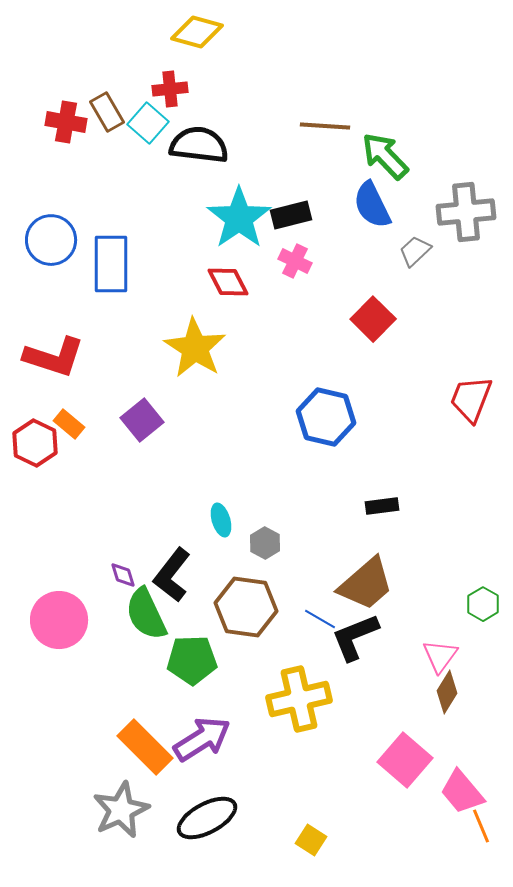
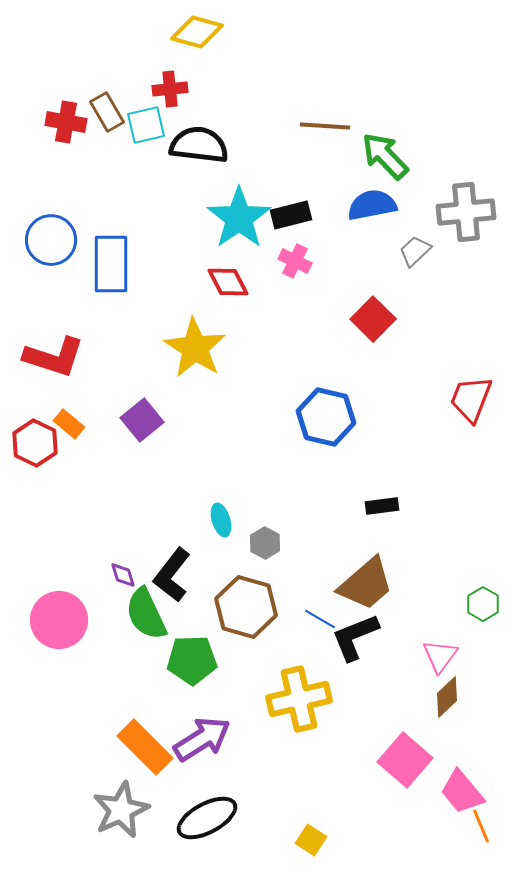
cyan square at (148, 123): moved 2 px left, 2 px down; rotated 36 degrees clockwise
blue semicircle at (372, 205): rotated 105 degrees clockwise
brown hexagon at (246, 607): rotated 8 degrees clockwise
brown diamond at (447, 692): moved 5 px down; rotated 15 degrees clockwise
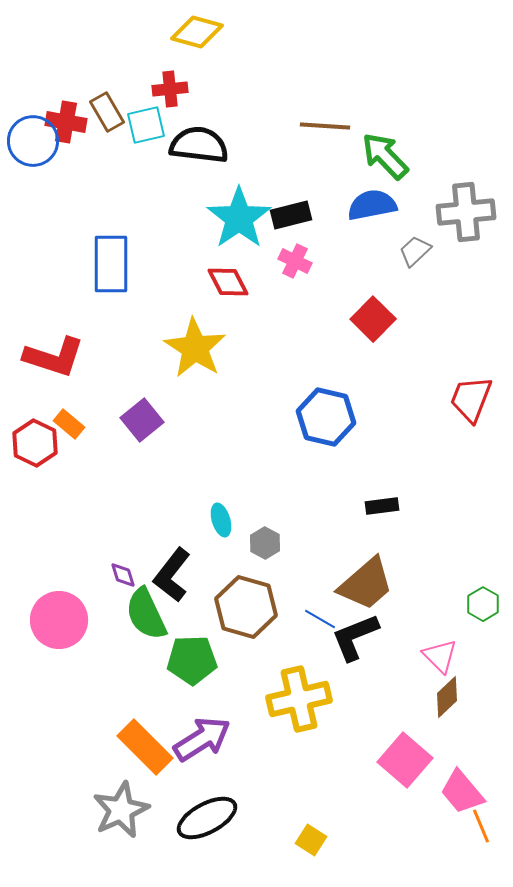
blue circle at (51, 240): moved 18 px left, 99 px up
pink triangle at (440, 656): rotated 21 degrees counterclockwise
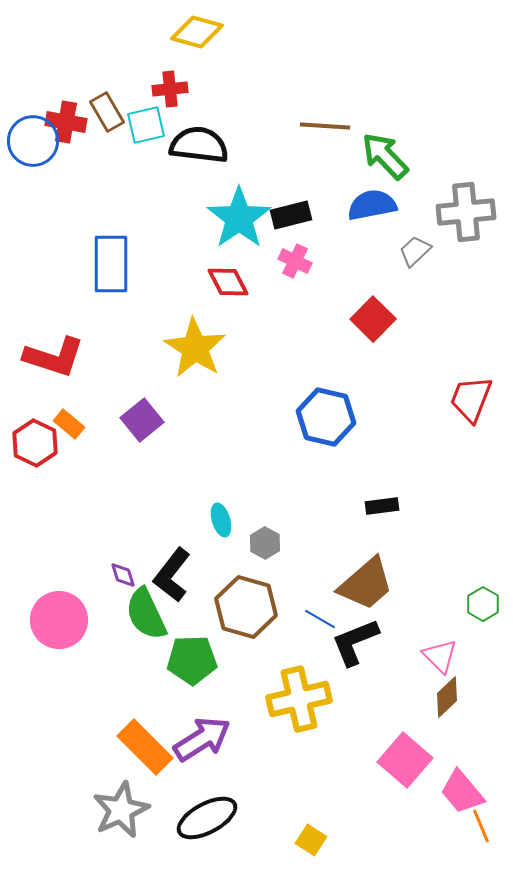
black L-shape at (355, 637): moved 5 px down
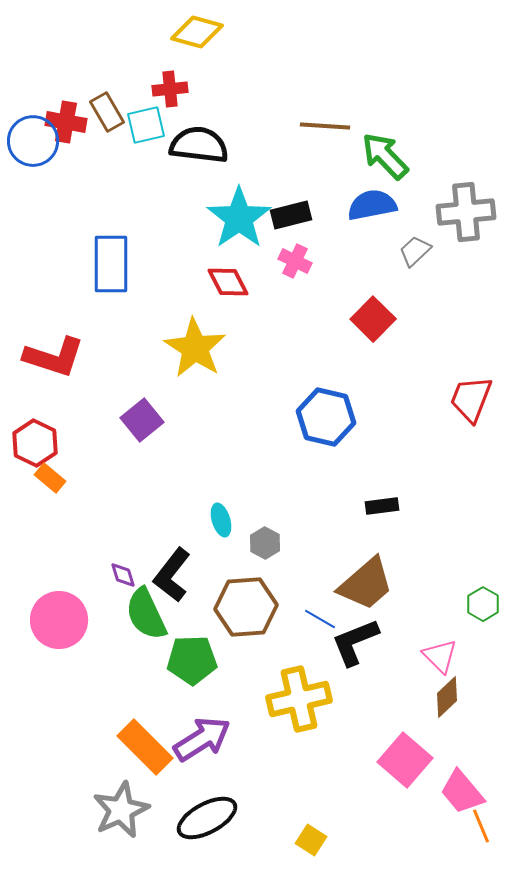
orange rectangle at (69, 424): moved 19 px left, 54 px down
brown hexagon at (246, 607): rotated 20 degrees counterclockwise
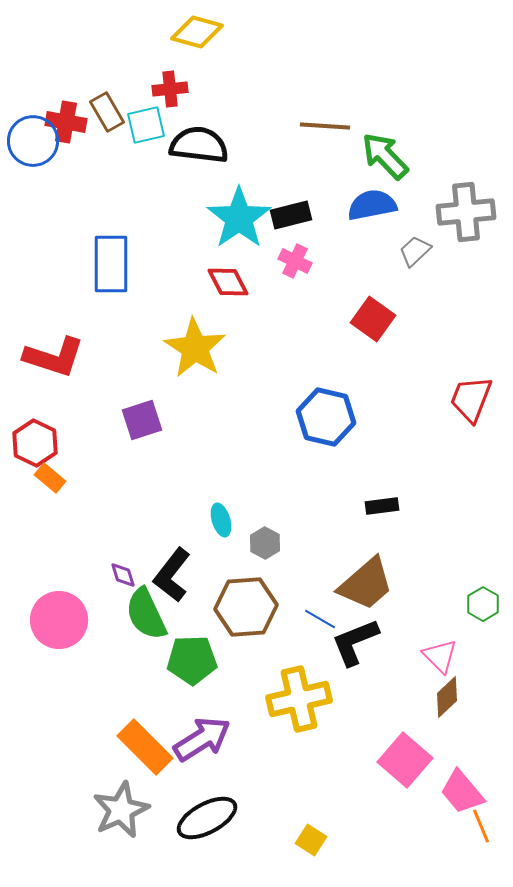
red square at (373, 319): rotated 9 degrees counterclockwise
purple square at (142, 420): rotated 21 degrees clockwise
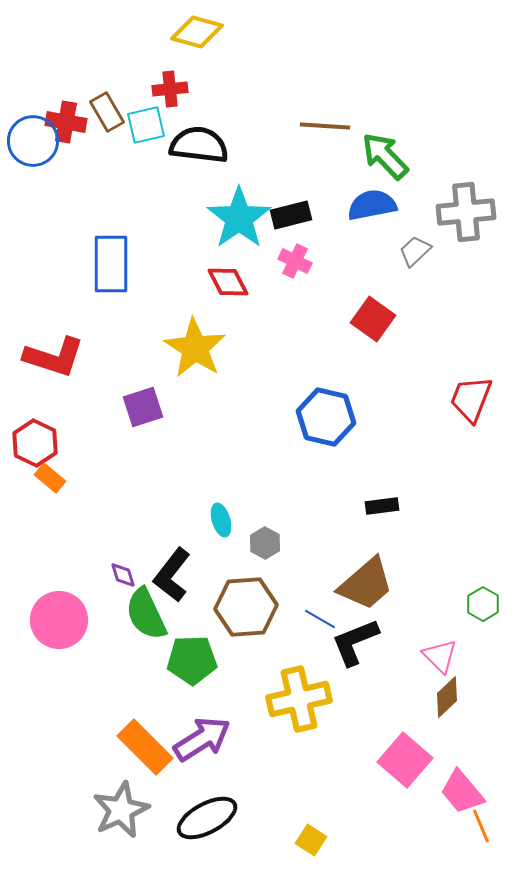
purple square at (142, 420): moved 1 px right, 13 px up
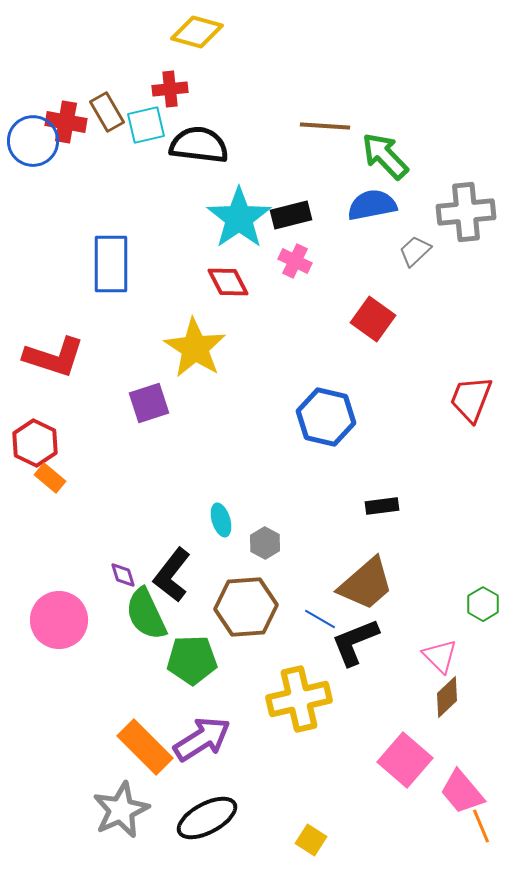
purple square at (143, 407): moved 6 px right, 4 px up
